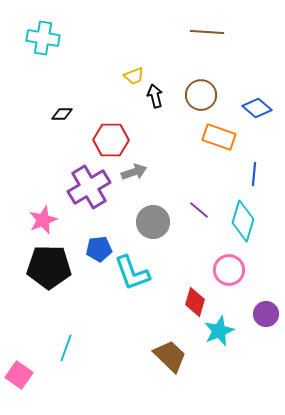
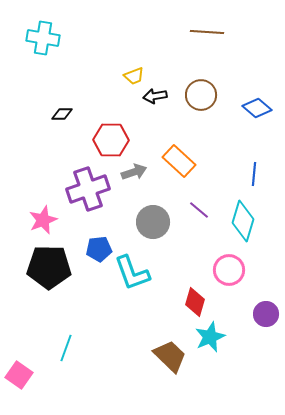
black arrow: rotated 85 degrees counterclockwise
orange rectangle: moved 40 px left, 24 px down; rotated 24 degrees clockwise
purple cross: moved 1 px left, 2 px down; rotated 12 degrees clockwise
cyan star: moved 9 px left, 6 px down
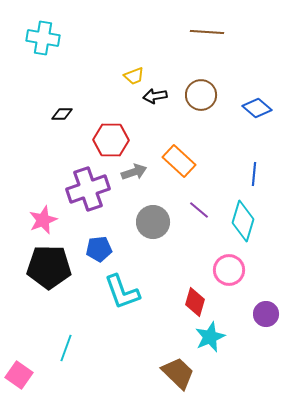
cyan L-shape: moved 10 px left, 19 px down
brown trapezoid: moved 8 px right, 17 px down
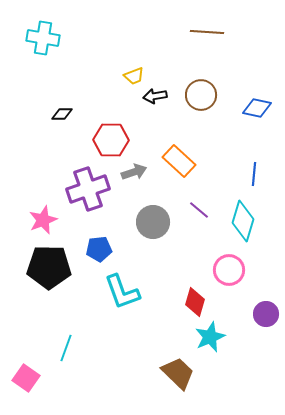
blue diamond: rotated 28 degrees counterclockwise
pink square: moved 7 px right, 3 px down
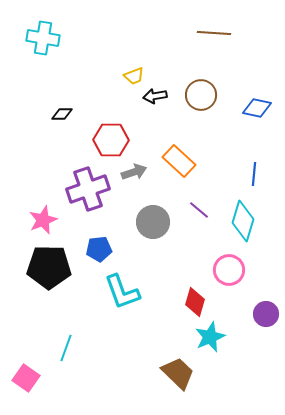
brown line: moved 7 px right, 1 px down
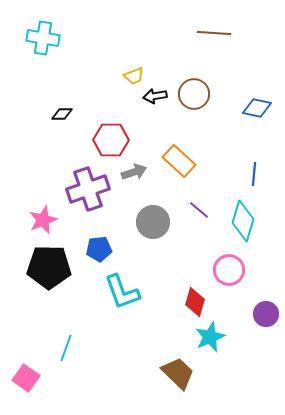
brown circle: moved 7 px left, 1 px up
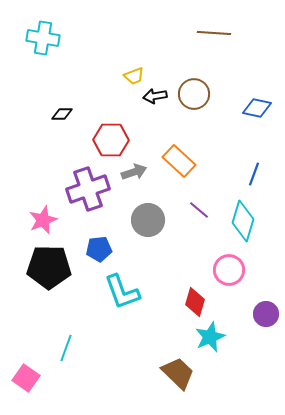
blue line: rotated 15 degrees clockwise
gray circle: moved 5 px left, 2 px up
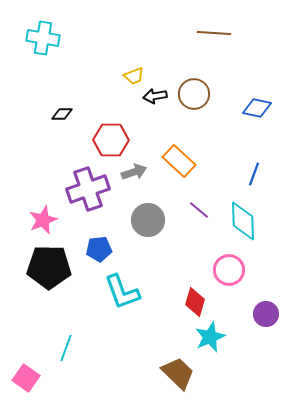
cyan diamond: rotated 18 degrees counterclockwise
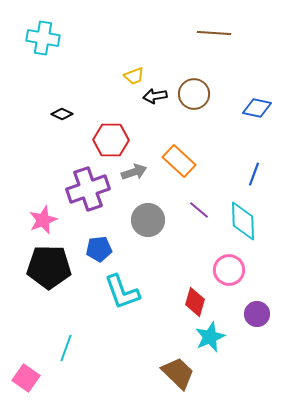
black diamond: rotated 25 degrees clockwise
purple circle: moved 9 px left
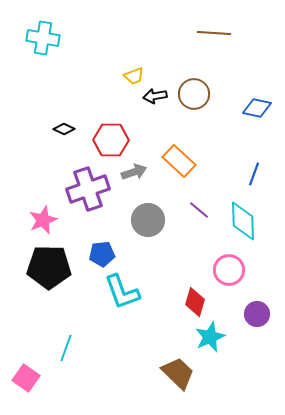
black diamond: moved 2 px right, 15 px down
blue pentagon: moved 3 px right, 5 px down
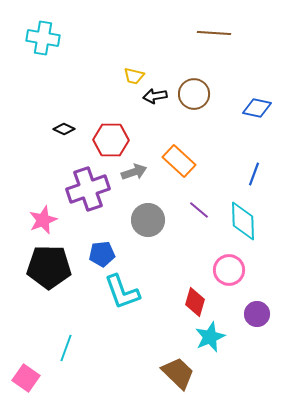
yellow trapezoid: rotated 35 degrees clockwise
